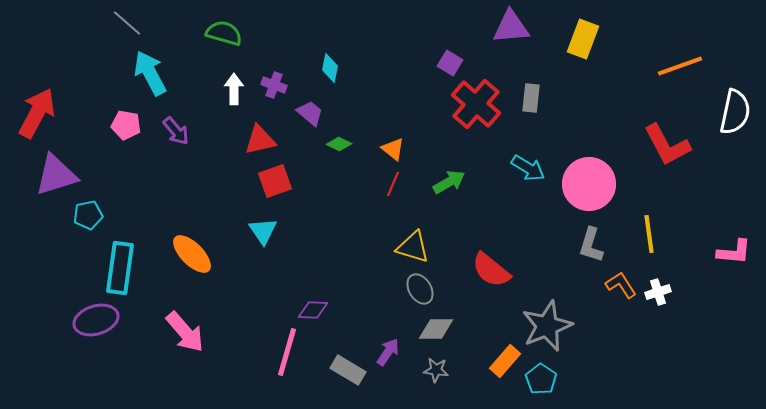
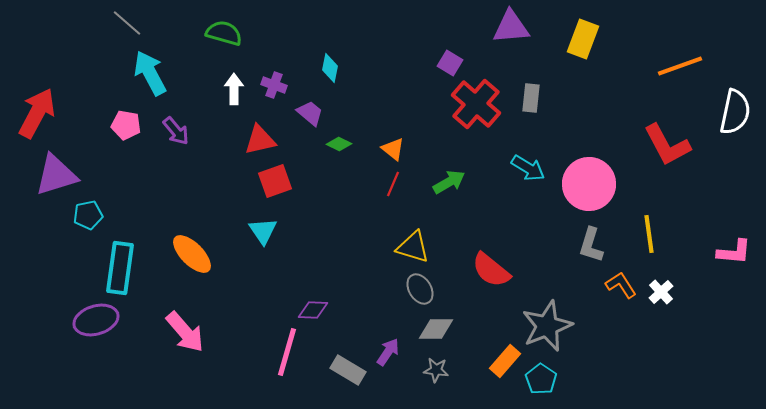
white cross at (658, 292): moved 3 px right; rotated 25 degrees counterclockwise
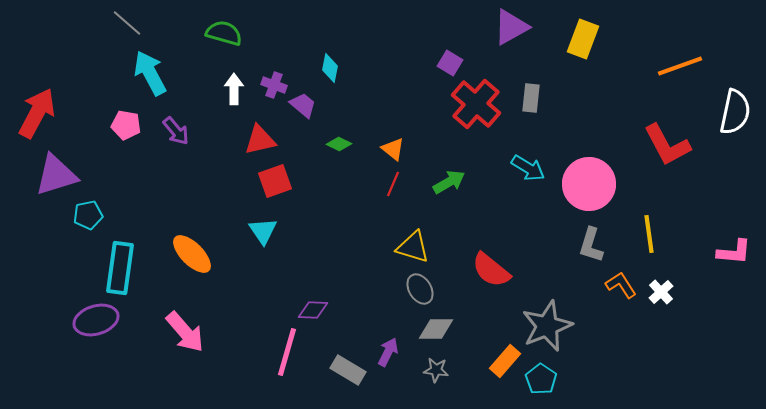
purple triangle at (511, 27): rotated 24 degrees counterclockwise
purple trapezoid at (310, 113): moved 7 px left, 8 px up
purple arrow at (388, 352): rotated 8 degrees counterclockwise
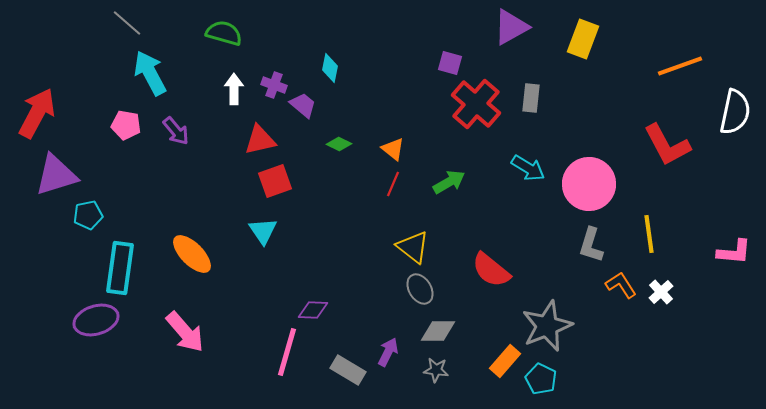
purple square at (450, 63): rotated 15 degrees counterclockwise
yellow triangle at (413, 247): rotated 21 degrees clockwise
gray diamond at (436, 329): moved 2 px right, 2 px down
cyan pentagon at (541, 379): rotated 8 degrees counterclockwise
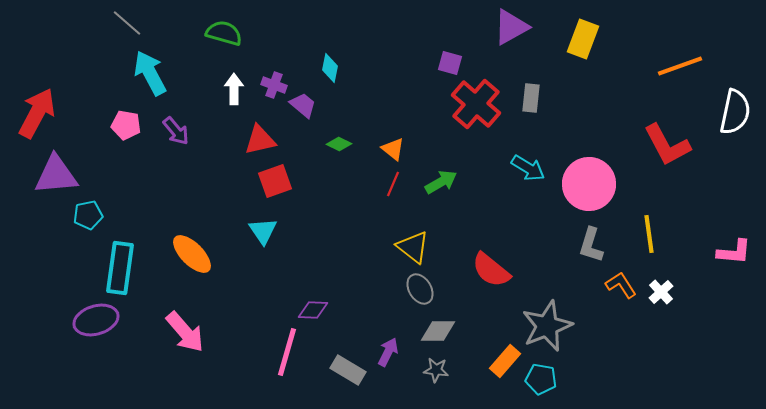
purple triangle at (56, 175): rotated 12 degrees clockwise
green arrow at (449, 182): moved 8 px left
cyan pentagon at (541, 379): rotated 16 degrees counterclockwise
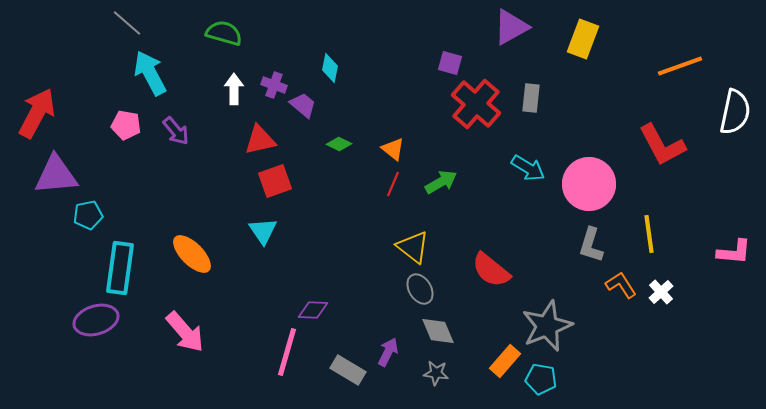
red L-shape at (667, 145): moved 5 px left
gray diamond at (438, 331): rotated 66 degrees clockwise
gray star at (436, 370): moved 3 px down
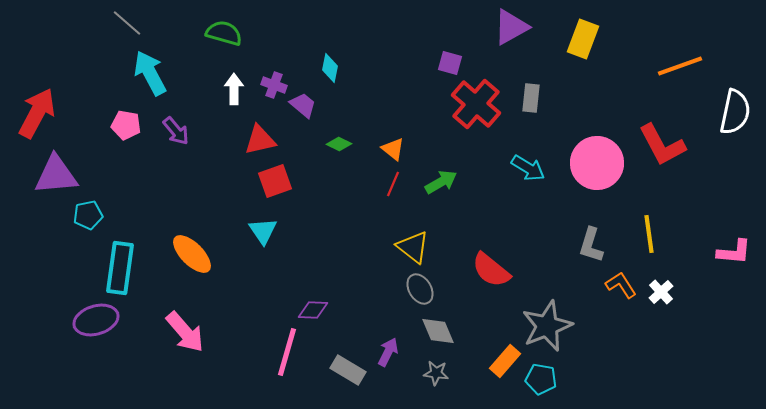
pink circle at (589, 184): moved 8 px right, 21 px up
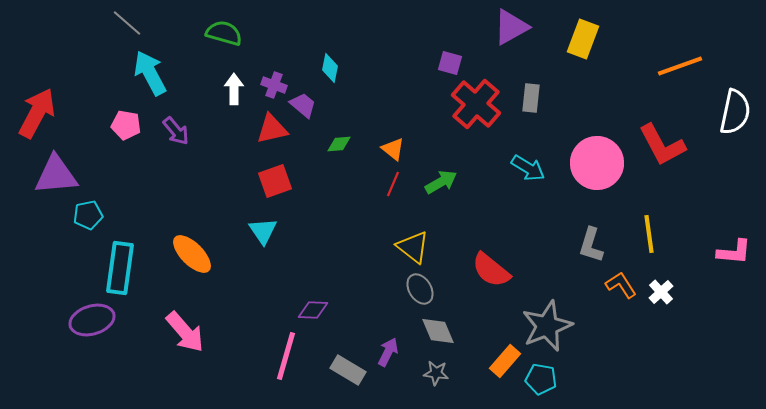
red triangle at (260, 140): moved 12 px right, 11 px up
green diamond at (339, 144): rotated 30 degrees counterclockwise
purple ellipse at (96, 320): moved 4 px left
pink line at (287, 352): moved 1 px left, 4 px down
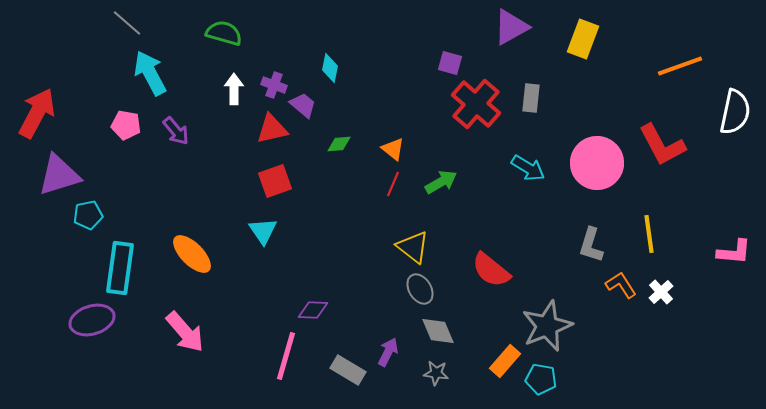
purple triangle at (56, 175): moved 3 px right; rotated 12 degrees counterclockwise
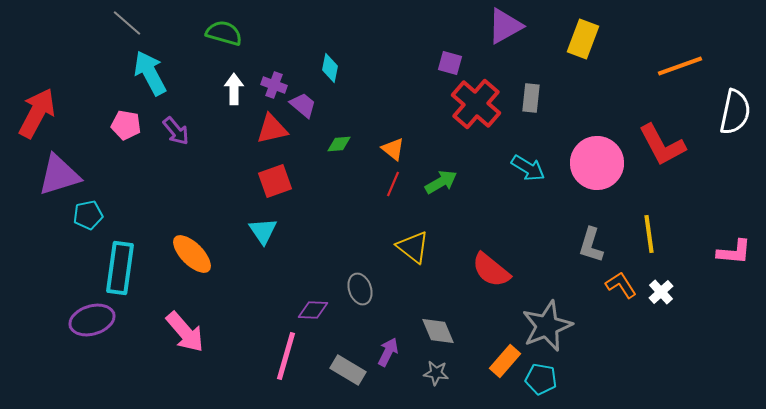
purple triangle at (511, 27): moved 6 px left, 1 px up
gray ellipse at (420, 289): moved 60 px left; rotated 12 degrees clockwise
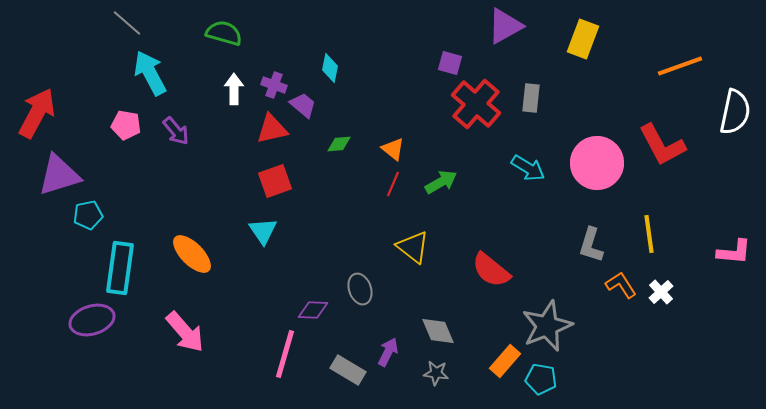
pink line at (286, 356): moved 1 px left, 2 px up
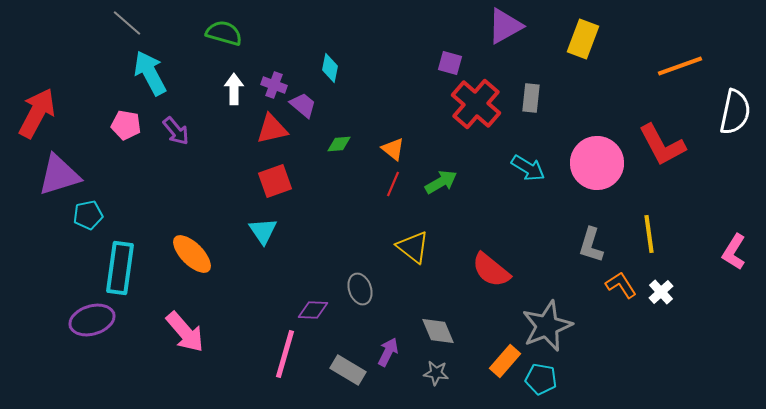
pink L-shape at (734, 252): rotated 117 degrees clockwise
